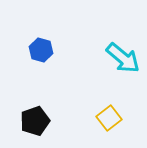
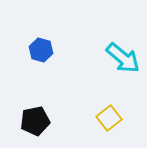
black pentagon: rotated 8 degrees clockwise
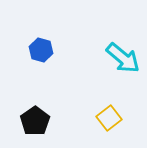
black pentagon: rotated 24 degrees counterclockwise
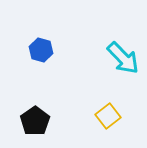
cyan arrow: rotated 6 degrees clockwise
yellow square: moved 1 px left, 2 px up
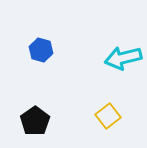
cyan arrow: rotated 120 degrees clockwise
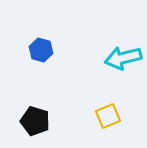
yellow square: rotated 15 degrees clockwise
black pentagon: rotated 20 degrees counterclockwise
